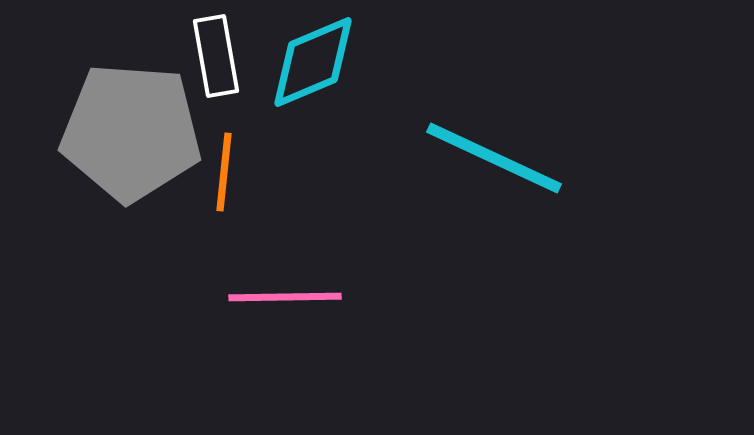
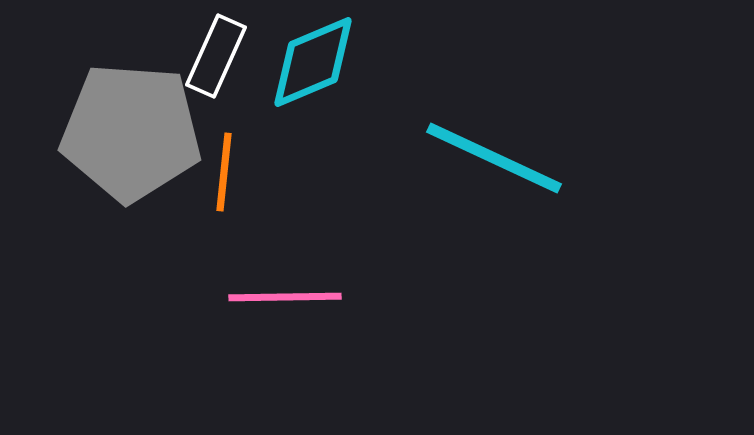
white rectangle: rotated 34 degrees clockwise
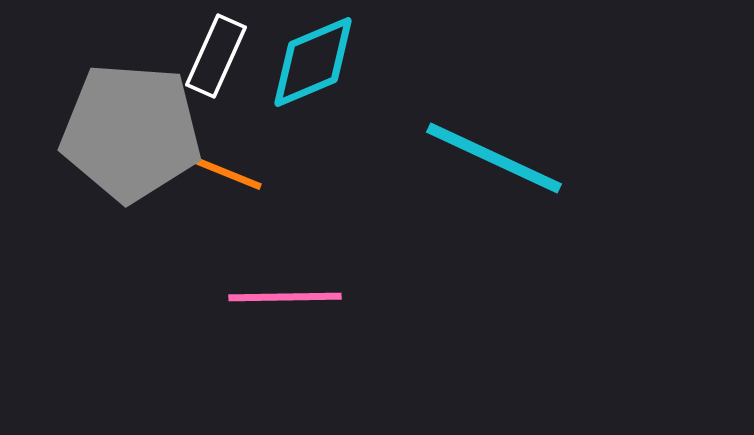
orange line: rotated 74 degrees counterclockwise
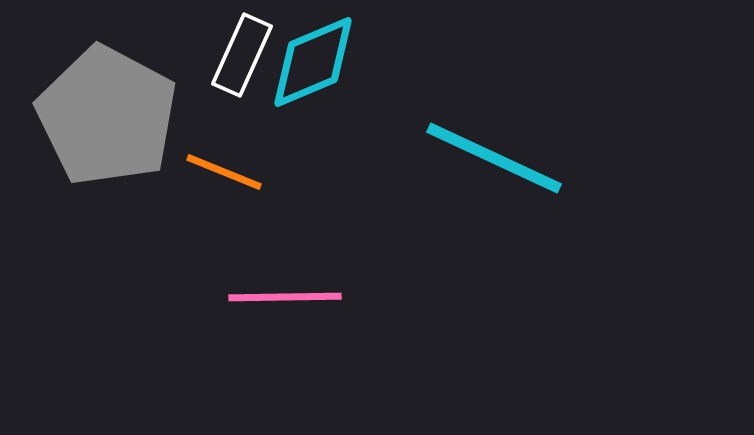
white rectangle: moved 26 px right, 1 px up
gray pentagon: moved 24 px left, 16 px up; rotated 24 degrees clockwise
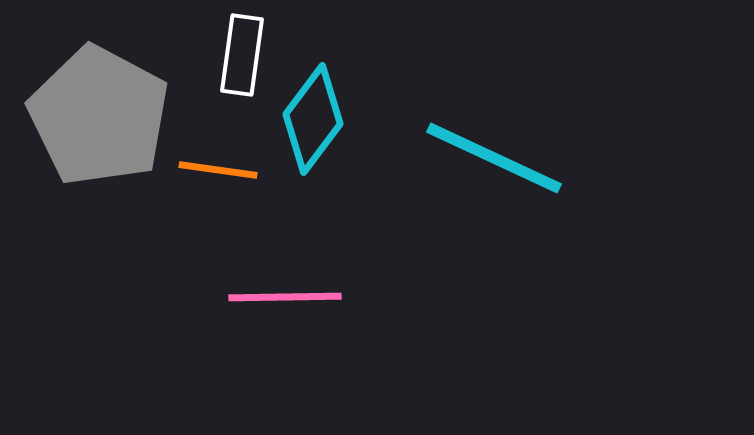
white rectangle: rotated 16 degrees counterclockwise
cyan diamond: moved 57 px down; rotated 30 degrees counterclockwise
gray pentagon: moved 8 px left
orange line: moved 6 px left, 2 px up; rotated 14 degrees counterclockwise
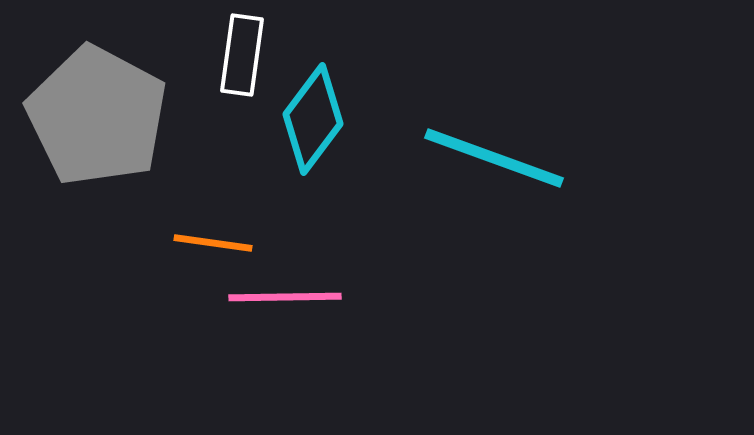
gray pentagon: moved 2 px left
cyan line: rotated 5 degrees counterclockwise
orange line: moved 5 px left, 73 px down
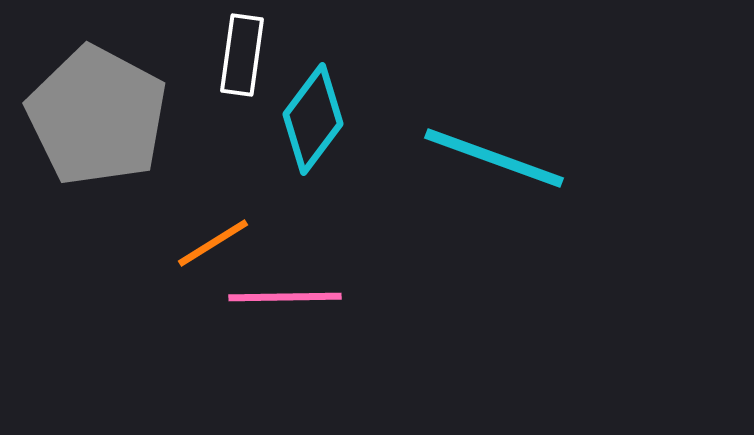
orange line: rotated 40 degrees counterclockwise
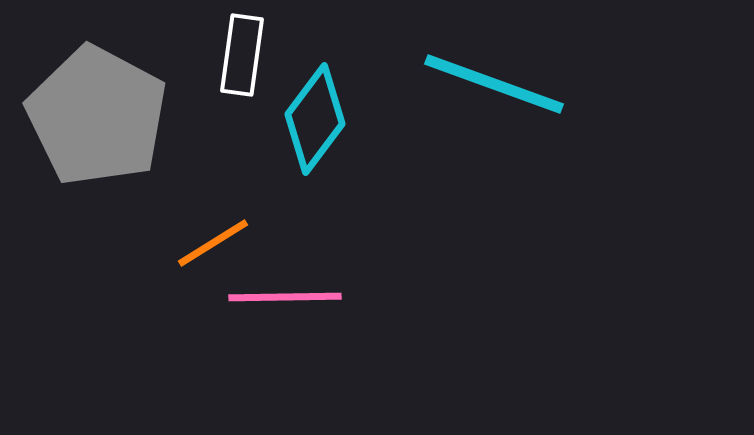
cyan diamond: moved 2 px right
cyan line: moved 74 px up
